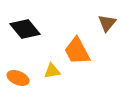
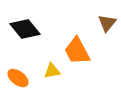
orange ellipse: rotated 15 degrees clockwise
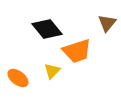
black diamond: moved 22 px right
orange trapezoid: rotated 80 degrees counterclockwise
yellow triangle: rotated 36 degrees counterclockwise
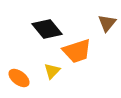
orange ellipse: moved 1 px right
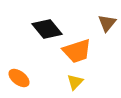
yellow triangle: moved 23 px right, 11 px down
